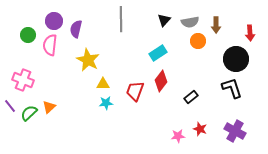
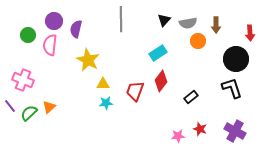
gray semicircle: moved 2 px left, 1 px down
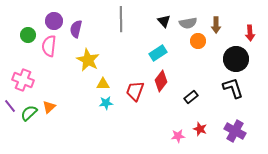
black triangle: moved 1 px down; rotated 24 degrees counterclockwise
pink semicircle: moved 1 px left, 1 px down
black L-shape: moved 1 px right
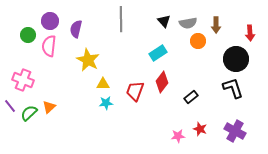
purple circle: moved 4 px left
red diamond: moved 1 px right, 1 px down
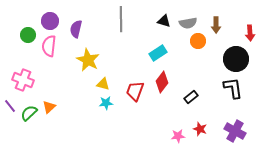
black triangle: rotated 32 degrees counterclockwise
yellow triangle: rotated 16 degrees clockwise
black L-shape: rotated 10 degrees clockwise
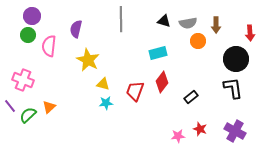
purple circle: moved 18 px left, 5 px up
cyan rectangle: rotated 18 degrees clockwise
green semicircle: moved 1 px left, 2 px down
